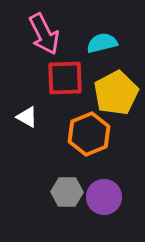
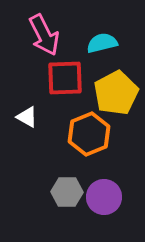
pink arrow: moved 1 px down
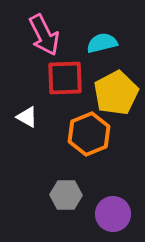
gray hexagon: moved 1 px left, 3 px down
purple circle: moved 9 px right, 17 px down
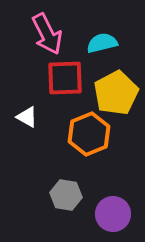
pink arrow: moved 3 px right, 1 px up
gray hexagon: rotated 8 degrees clockwise
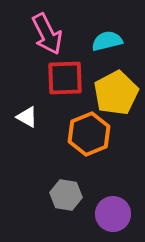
cyan semicircle: moved 5 px right, 2 px up
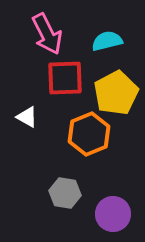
gray hexagon: moved 1 px left, 2 px up
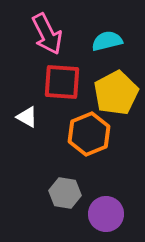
red square: moved 3 px left, 4 px down; rotated 6 degrees clockwise
purple circle: moved 7 px left
